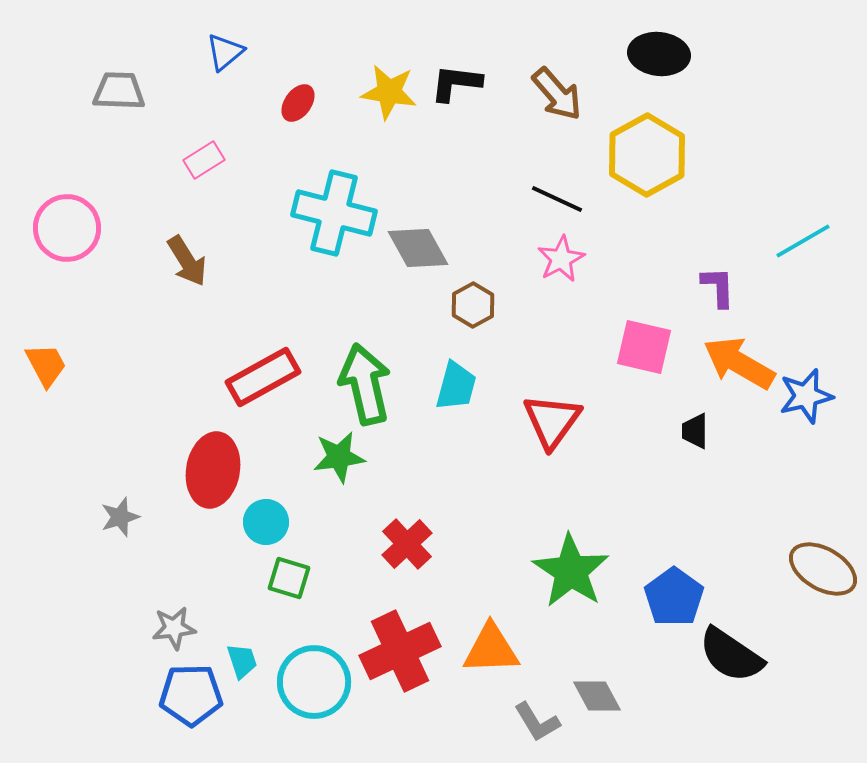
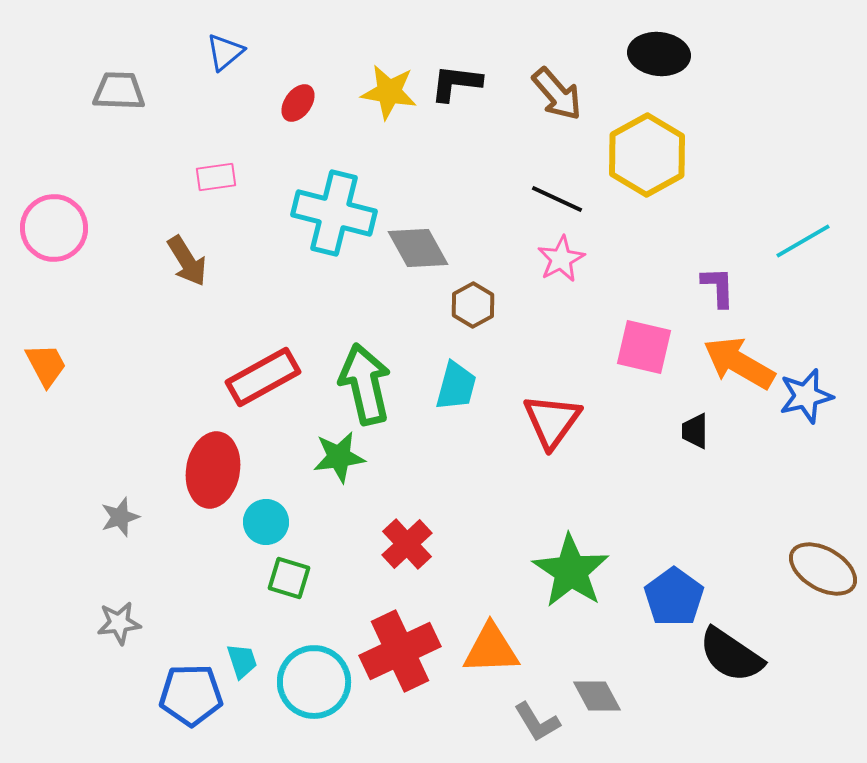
pink rectangle at (204, 160): moved 12 px right, 17 px down; rotated 24 degrees clockwise
pink circle at (67, 228): moved 13 px left
gray star at (174, 628): moved 55 px left, 5 px up
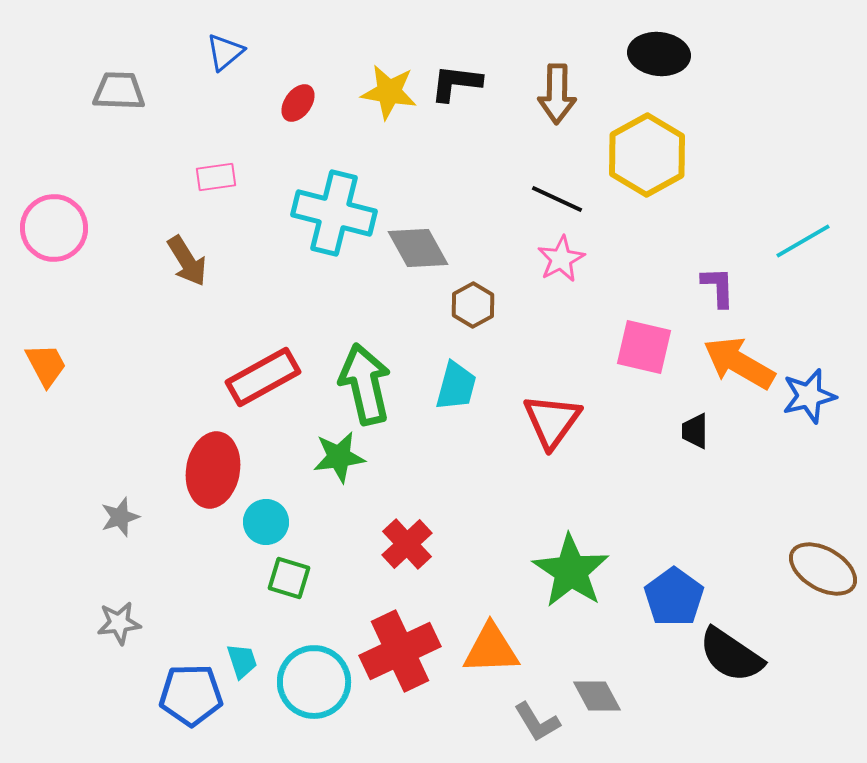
brown arrow at (557, 94): rotated 42 degrees clockwise
blue star at (806, 396): moved 3 px right
